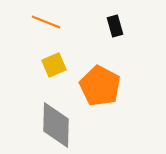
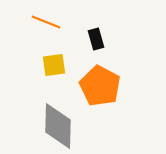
black rectangle: moved 19 px left, 13 px down
yellow square: rotated 15 degrees clockwise
gray diamond: moved 2 px right, 1 px down
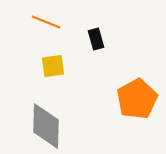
yellow square: moved 1 px left, 1 px down
orange pentagon: moved 37 px right, 13 px down; rotated 15 degrees clockwise
gray diamond: moved 12 px left
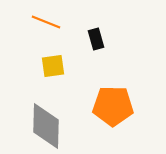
orange pentagon: moved 24 px left, 7 px down; rotated 30 degrees clockwise
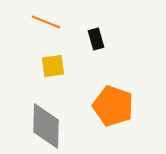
orange pentagon: rotated 18 degrees clockwise
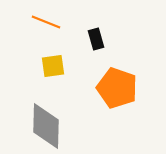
orange pentagon: moved 4 px right, 18 px up
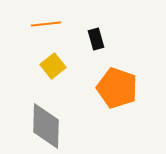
orange line: moved 2 px down; rotated 28 degrees counterclockwise
yellow square: rotated 30 degrees counterclockwise
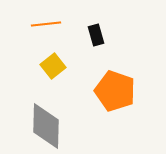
black rectangle: moved 4 px up
orange pentagon: moved 2 px left, 3 px down
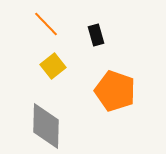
orange line: rotated 52 degrees clockwise
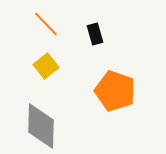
black rectangle: moved 1 px left, 1 px up
yellow square: moved 7 px left
gray diamond: moved 5 px left
